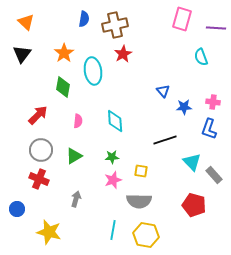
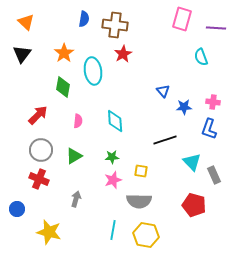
brown cross: rotated 20 degrees clockwise
gray rectangle: rotated 18 degrees clockwise
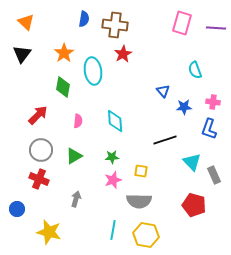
pink rectangle: moved 4 px down
cyan semicircle: moved 6 px left, 13 px down
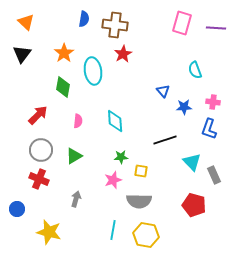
green star: moved 9 px right
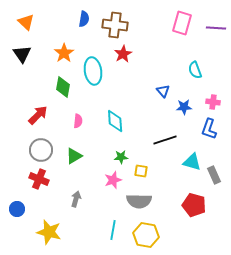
black triangle: rotated 12 degrees counterclockwise
cyan triangle: rotated 30 degrees counterclockwise
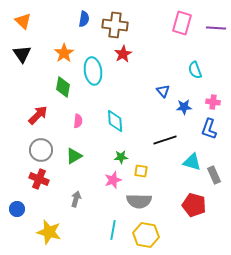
orange triangle: moved 3 px left, 1 px up
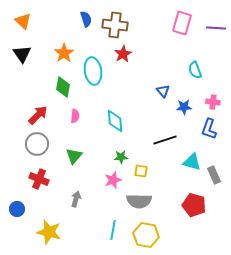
blue semicircle: moved 2 px right; rotated 28 degrees counterclockwise
pink semicircle: moved 3 px left, 5 px up
gray circle: moved 4 px left, 6 px up
green triangle: rotated 18 degrees counterclockwise
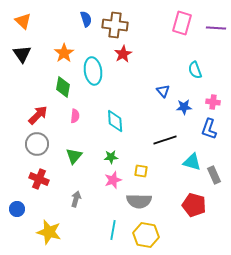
green star: moved 10 px left
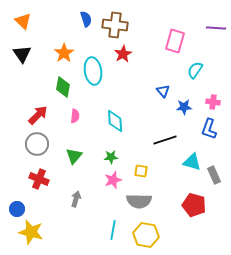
pink rectangle: moved 7 px left, 18 px down
cyan semicircle: rotated 54 degrees clockwise
yellow star: moved 18 px left
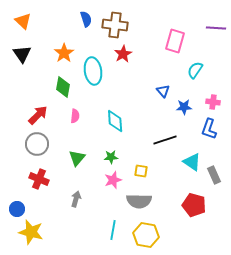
green triangle: moved 3 px right, 2 px down
cyan triangle: rotated 18 degrees clockwise
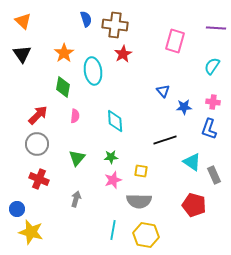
cyan semicircle: moved 17 px right, 4 px up
